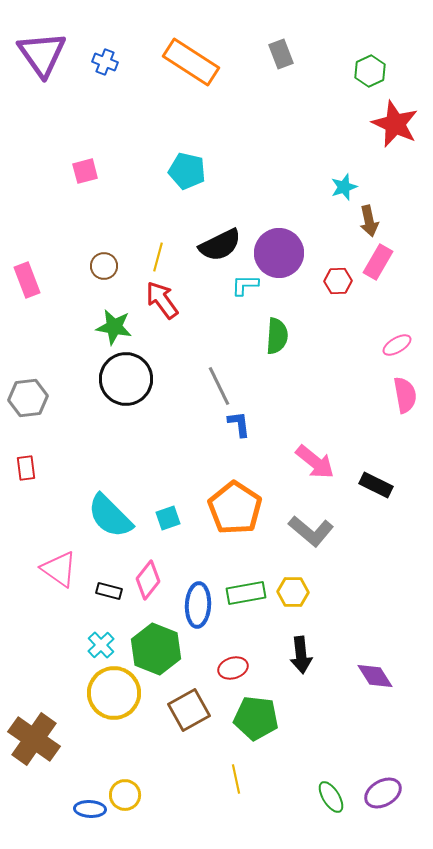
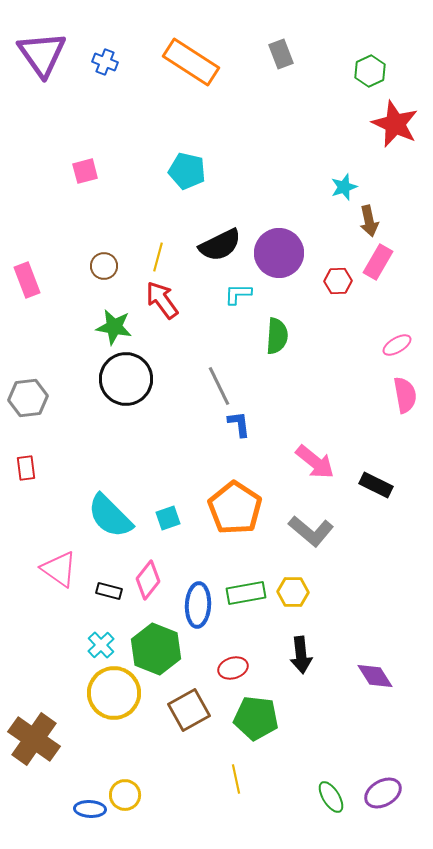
cyan L-shape at (245, 285): moved 7 px left, 9 px down
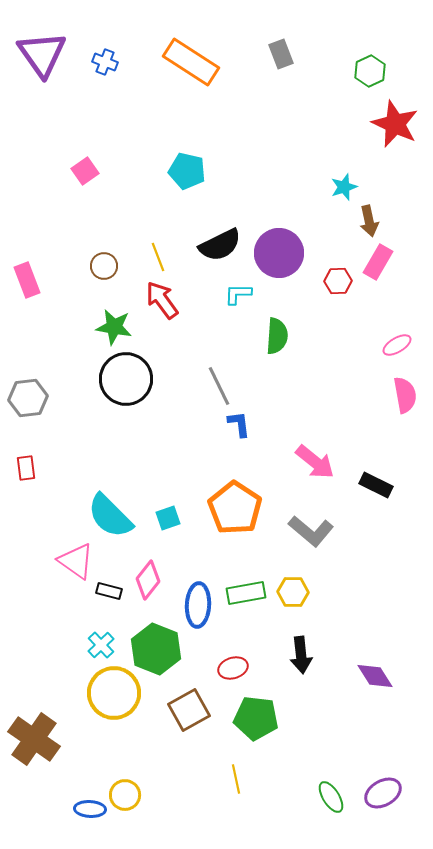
pink square at (85, 171): rotated 20 degrees counterclockwise
yellow line at (158, 257): rotated 36 degrees counterclockwise
pink triangle at (59, 569): moved 17 px right, 8 px up
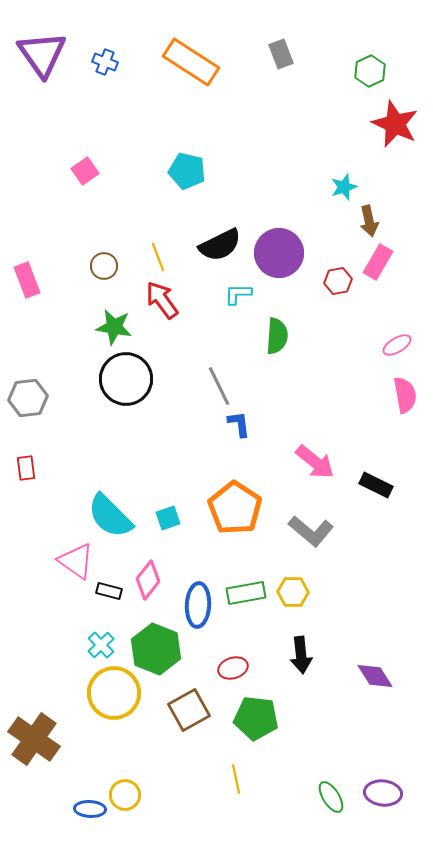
red hexagon at (338, 281): rotated 8 degrees counterclockwise
purple ellipse at (383, 793): rotated 36 degrees clockwise
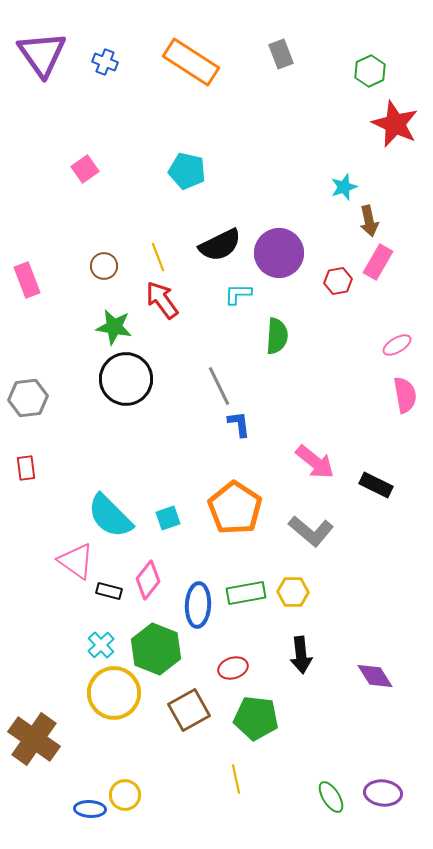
pink square at (85, 171): moved 2 px up
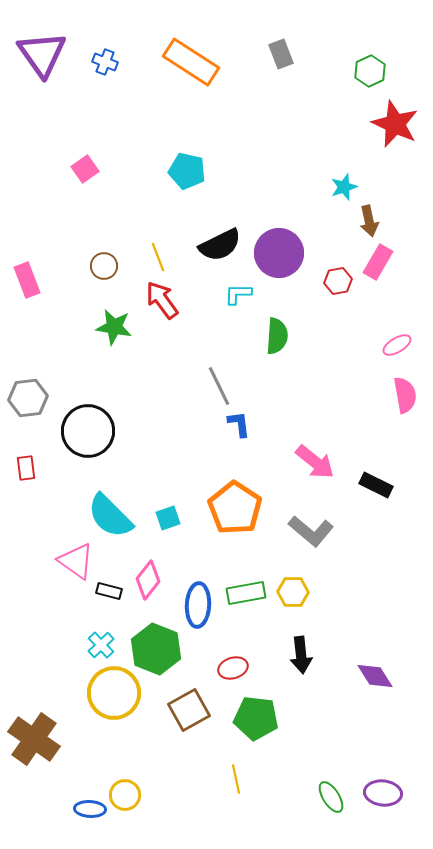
black circle at (126, 379): moved 38 px left, 52 px down
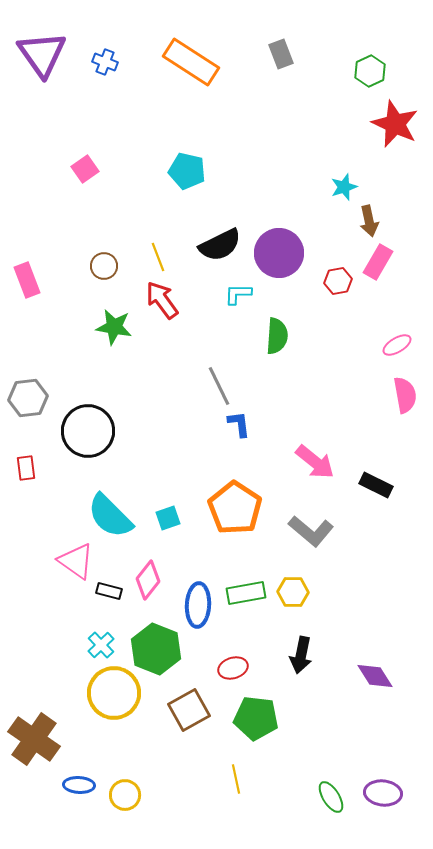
black arrow at (301, 655): rotated 18 degrees clockwise
blue ellipse at (90, 809): moved 11 px left, 24 px up
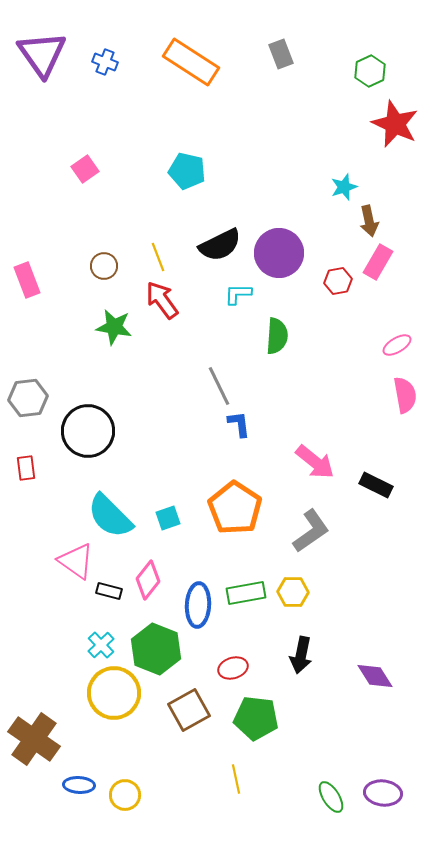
gray L-shape at (311, 531): rotated 75 degrees counterclockwise
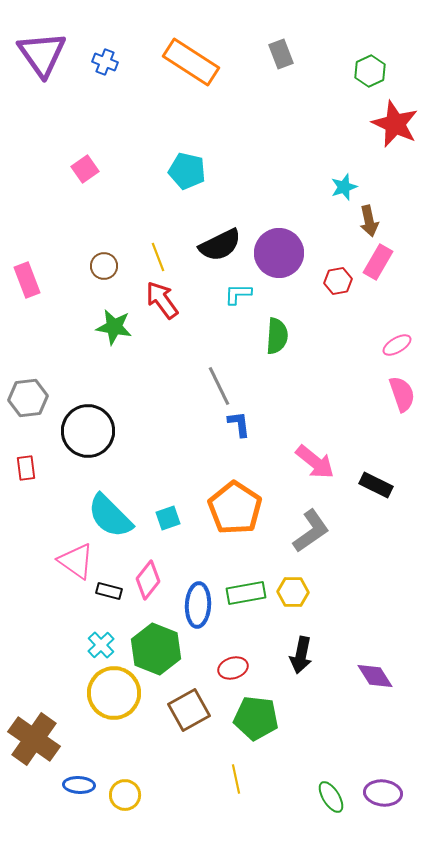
pink semicircle at (405, 395): moved 3 px left, 1 px up; rotated 9 degrees counterclockwise
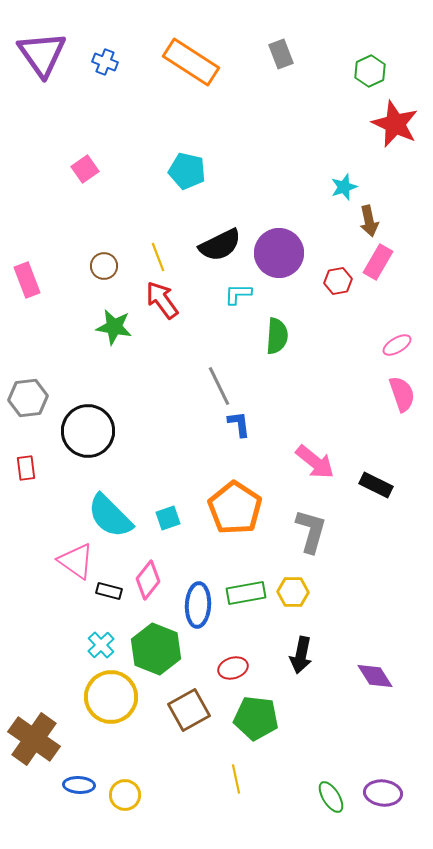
gray L-shape at (311, 531): rotated 39 degrees counterclockwise
yellow circle at (114, 693): moved 3 px left, 4 px down
